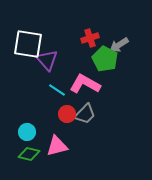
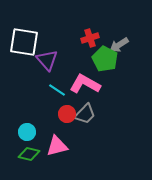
white square: moved 4 px left, 2 px up
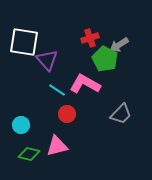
gray trapezoid: moved 36 px right
cyan circle: moved 6 px left, 7 px up
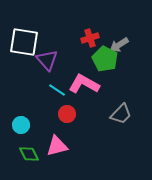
pink L-shape: moved 1 px left
green diamond: rotated 50 degrees clockwise
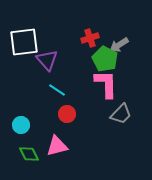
white square: rotated 16 degrees counterclockwise
pink L-shape: moved 22 px right; rotated 60 degrees clockwise
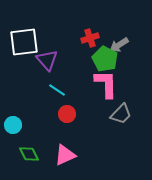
cyan circle: moved 8 px left
pink triangle: moved 8 px right, 9 px down; rotated 10 degrees counterclockwise
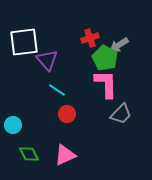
green pentagon: moved 1 px up
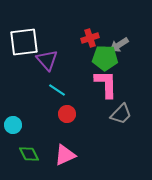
green pentagon: rotated 25 degrees counterclockwise
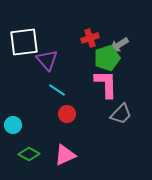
green pentagon: moved 2 px right; rotated 20 degrees counterclockwise
green diamond: rotated 35 degrees counterclockwise
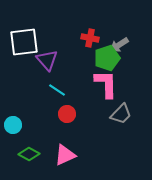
red cross: rotated 30 degrees clockwise
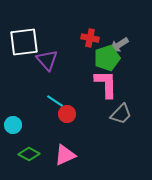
cyan line: moved 2 px left, 11 px down
